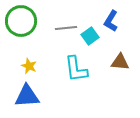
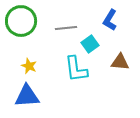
blue L-shape: moved 1 px left, 1 px up
cyan square: moved 8 px down
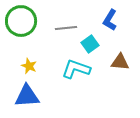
cyan L-shape: rotated 116 degrees clockwise
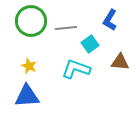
green circle: moved 10 px right
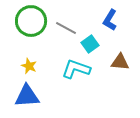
gray line: rotated 35 degrees clockwise
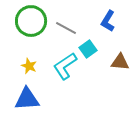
blue L-shape: moved 2 px left, 1 px down
cyan square: moved 2 px left, 5 px down
cyan L-shape: moved 11 px left, 3 px up; rotated 52 degrees counterclockwise
blue triangle: moved 3 px down
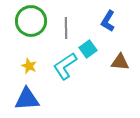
gray line: rotated 60 degrees clockwise
